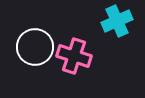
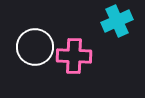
pink cross: rotated 16 degrees counterclockwise
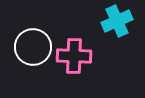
white circle: moved 2 px left
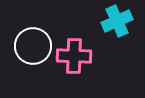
white circle: moved 1 px up
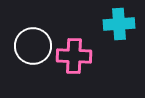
cyan cross: moved 2 px right, 3 px down; rotated 20 degrees clockwise
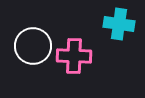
cyan cross: rotated 12 degrees clockwise
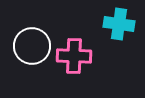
white circle: moved 1 px left
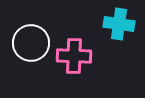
white circle: moved 1 px left, 3 px up
